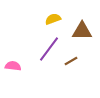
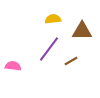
yellow semicircle: rotated 14 degrees clockwise
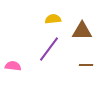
brown line: moved 15 px right, 4 px down; rotated 32 degrees clockwise
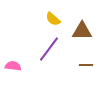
yellow semicircle: rotated 133 degrees counterclockwise
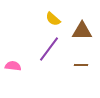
brown line: moved 5 px left
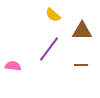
yellow semicircle: moved 4 px up
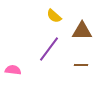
yellow semicircle: moved 1 px right, 1 px down
pink semicircle: moved 4 px down
